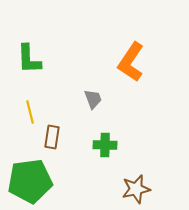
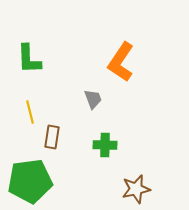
orange L-shape: moved 10 px left
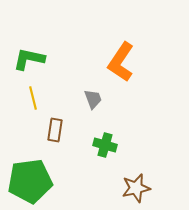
green L-shape: rotated 104 degrees clockwise
yellow line: moved 3 px right, 14 px up
brown rectangle: moved 3 px right, 7 px up
green cross: rotated 15 degrees clockwise
brown star: moved 1 px up
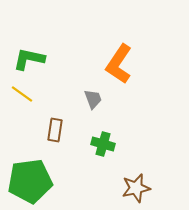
orange L-shape: moved 2 px left, 2 px down
yellow line: moved 11 px left, 4 px up; rotated 40 degrees counterclockwise
green cross: moved 2 px left, 1 px up
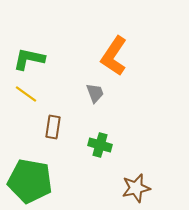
orange L-shape: moved 5 px left, 8 px up
yellow line: moved 4 px right
gray trapezoid: moved 2 px right, 6 px up
brown rectangle: moved 2 px left, 3 px up
green cross: moved 3 px left, 1 px down
green pentagon: rotated 18 degrees clockwise
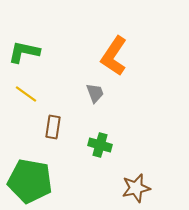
green L-shape: moved 5 px left, 7 px up
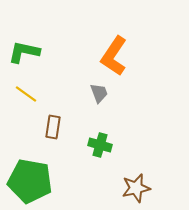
gray trapezoid: moved 4 px right
